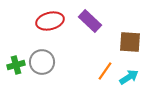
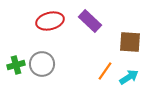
gray circle: moved 2 px down
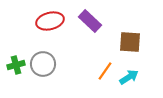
gray circle: moved 1 px right
